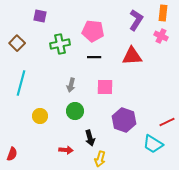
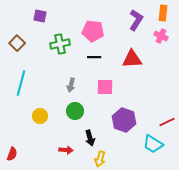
red triangle: moved 3 px down
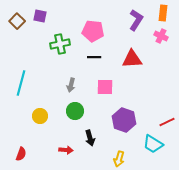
brown square: moved 22 px up
red semicircle: moved 9 px right
yellow arrow: moved 19 px right
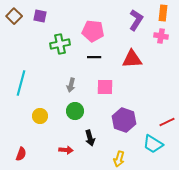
brown square: moved 3 px left, 5 px up
pink cross: rotated 16 degrees counterclockwise
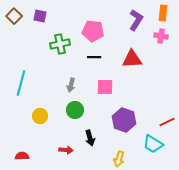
green circle: moved 1 px up
red semicircle: moved 1 px right, 2 px down; rotated 112 degrees counterclockwise
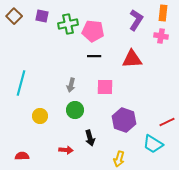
purple square: moved 2 px right
green cross: moved 8 px right, 20 px up
black line: moved 1 px up
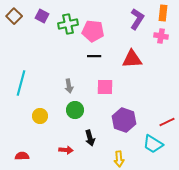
purple square: rotated 16 degrees clockwise
purple L-shape: moved 1 px right, 1 px up
gray arrow: moved 2 px left, 1 px down; rotated 24 degrees counterclockwise
yellow arrow: rotated 21 degrees counterclockwise
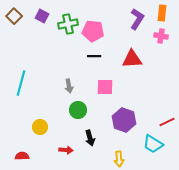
orange rectangle: moved 1 px left
green circle: moved 3 px right
yellow circle: moved 11 px down
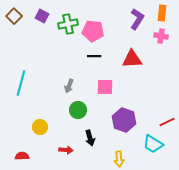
gray arrow: rotated 32 degrees clockwise
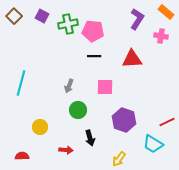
orange rectangle: moved 4 px right, 1 px up; rotated 56 degrees counterclockwise
yellow arrow: rotated 42 degrees clockwise
